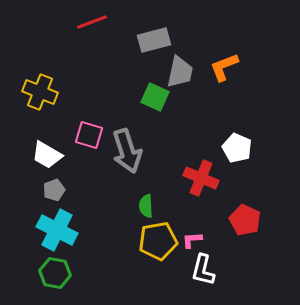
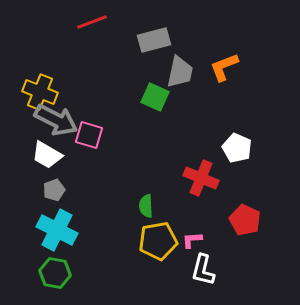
gray arrow: moved 71 px left, 31 px up; rotated 45 degrees counterclockwise
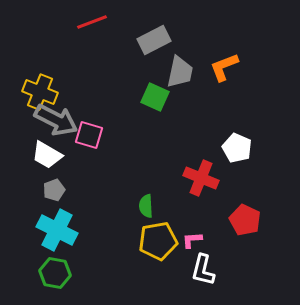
gray rectangle: rotated 12 degrees counterclockwise
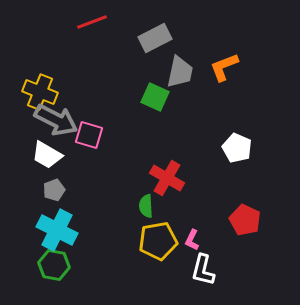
gray rectangle: moved 1 px right, 2 px up
red cross: moved 34 px left; rotated 8 degrees clockwise
pink L-shape: rotated 60 degrees counterclockwise
green hexagon: moved 1 px left, 8 px up
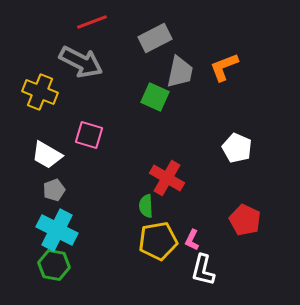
gray arrow: moved 25 px right, 58 px up
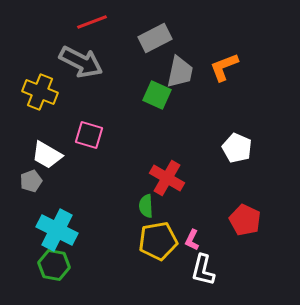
green square: moved 2 px right, 2 px up
gray pentagon: moved 23 px left, 9 px up
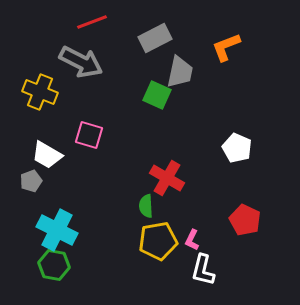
orange L-shape: moved 2 px right, 20 px up
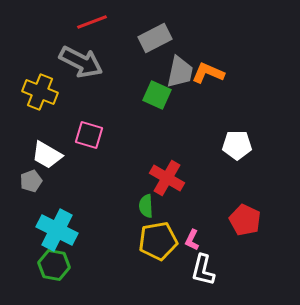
orange L-shape: moved 18 px left, 26 px down; rotated 44 degrees clockwise
white pentagon: moved 3 px up; rotated 24 degrees counterclockwise
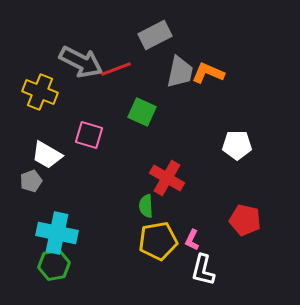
red line: moved 24 px right, 47 px down
gray rectangle: moved 3 px up
green square: moved 15 px left, 17 px down
red pentagon: rotated 12 degrees counterclockwise
cyan cross: moved 3 px down; rotated 15 degrees counterclockwise
green hexagon: rotated 20 degrees counterclockwise
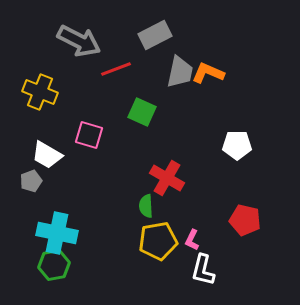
gray arrow: moved 2 px left, 21 px up
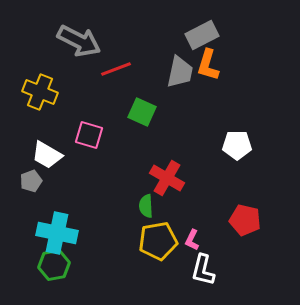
gray rectangle: moved 47 px right
orange L-shape: moved 8 px up; rotated 96 degrees counterclockwise
